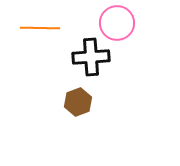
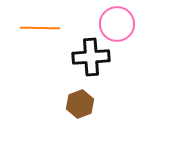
pink circle: moved 1 px down
brown hexagon: moved 2 px right, 2 px down
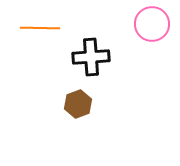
pink circle: moved 35 px right
brown hexagon: moved 2 px left
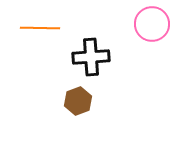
brown hexagon: moved 3 px up
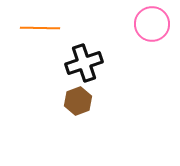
black cross: moved 7 px left, 6 px down; rotated 15 degrees counterclockwise
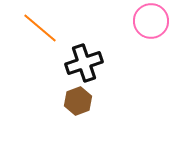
pink circle: moved 1 px left, 3 px up
orange line: rotated 39 degrees clockwise
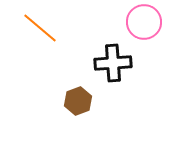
pink circle: moved 7 px left, 1 px down
black cross: moved 29 px right; rotated 15 degrees clockwise
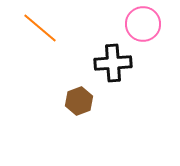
pink circle: moved 1 px left, 2 px down
brown hexagon: moved 1 px right
